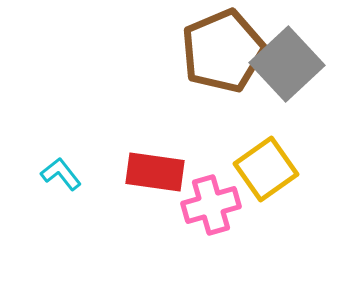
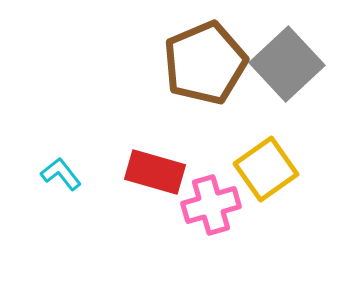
brown pentagon: moved 18 px left, 12 px down
red rectangle: rotated 8 degrees clockwise
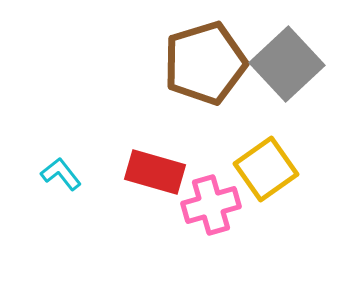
brown pentagon: rotated 6 degrees clockwise
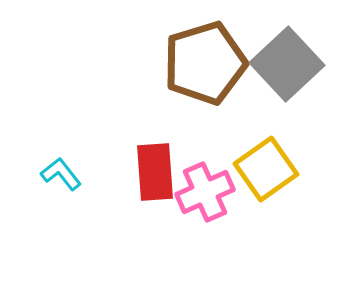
red rectangle: rotated 70 degrees clockwise
pink cross: moved 6 px left, 13 px up; rotated 8 degrees counterclockwise
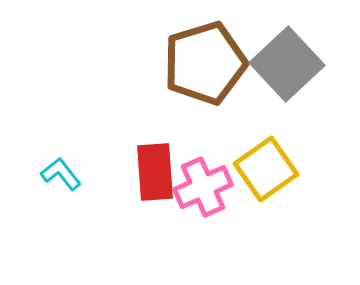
pink cross: moved 2 px left, 5 px up
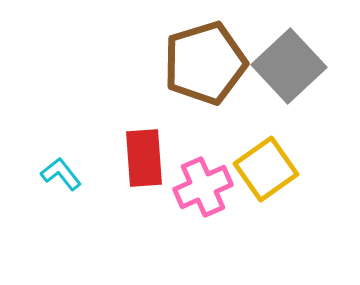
gray square: moved 2 px right, 2 px down
red rectangle: moved 11 px left, 14 px up
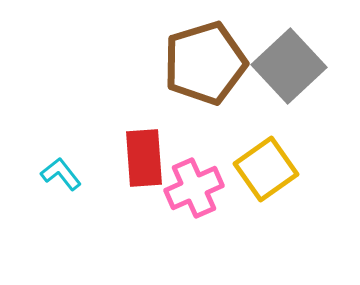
pink cross: moved 9 px left, 1 px down
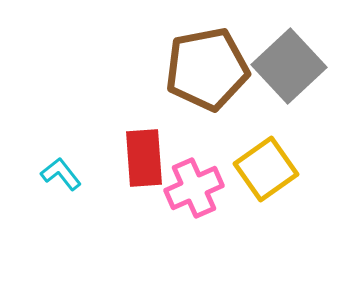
brown pentagon: moved 2 px right, 6 px down; rotated 6 degrees clockwise
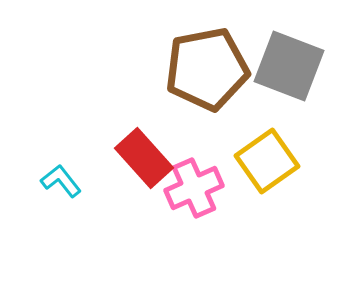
gray square: rotated 26 degrees counterclockwise
red rectangle: rotated 38 degrees counterclockwise
yellow square: moved 1 px right, 8 px up
cyan L-shape: moved 7 px down
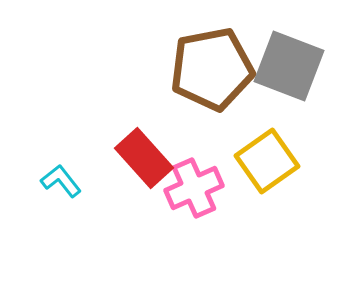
brown pentagon: moved 5 px right
